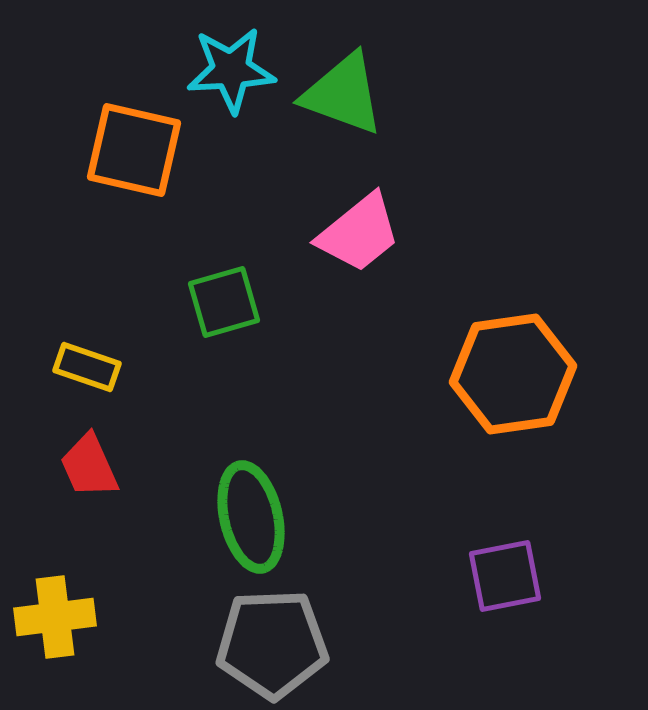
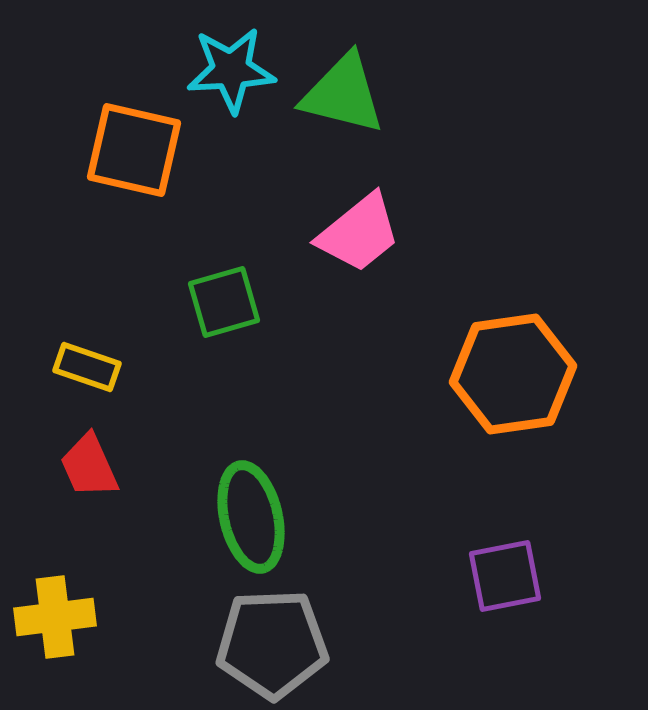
green triangle: rotated 6 degrees counterclockwise
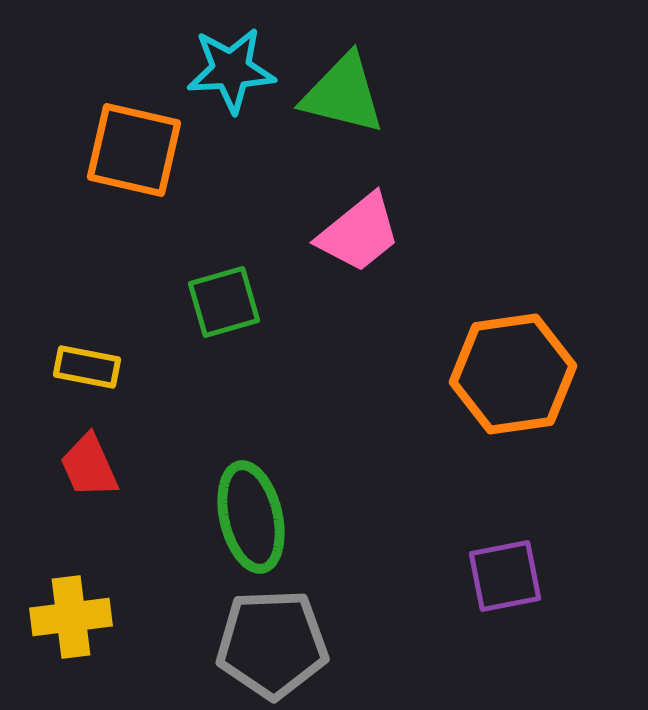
yellow rectangle: rotated 8 degrees counterclockwise
yellow cross: moved 16 px right
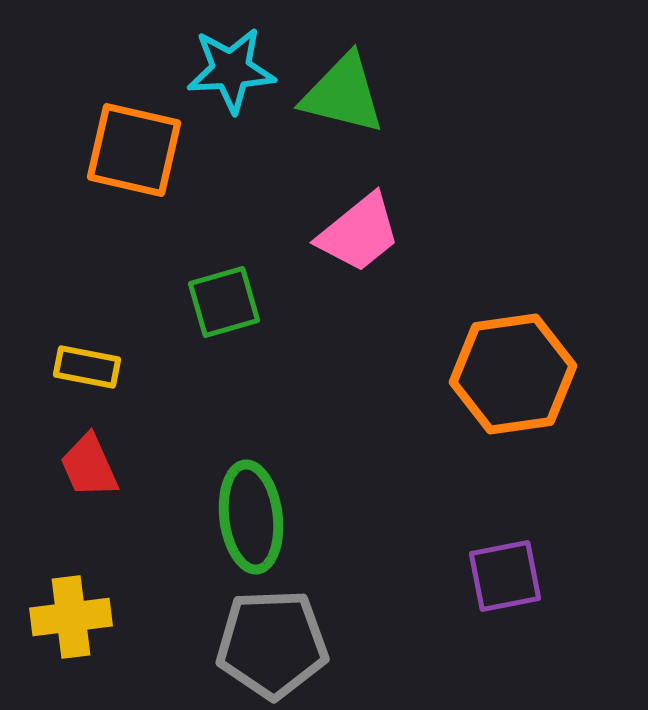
green ellipse: rotated 6 degrees clockwise
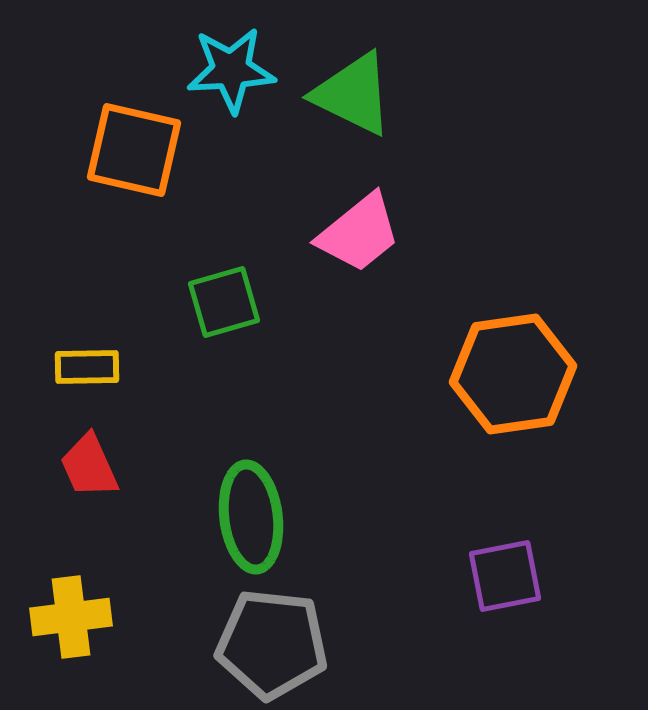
green triangle: moved 10 px right; rotated 12 degrees clockwise
yellow rectangle: rotated 12 degrees counterclockwise
gray pentagon: rotated 8 degrees clockwise
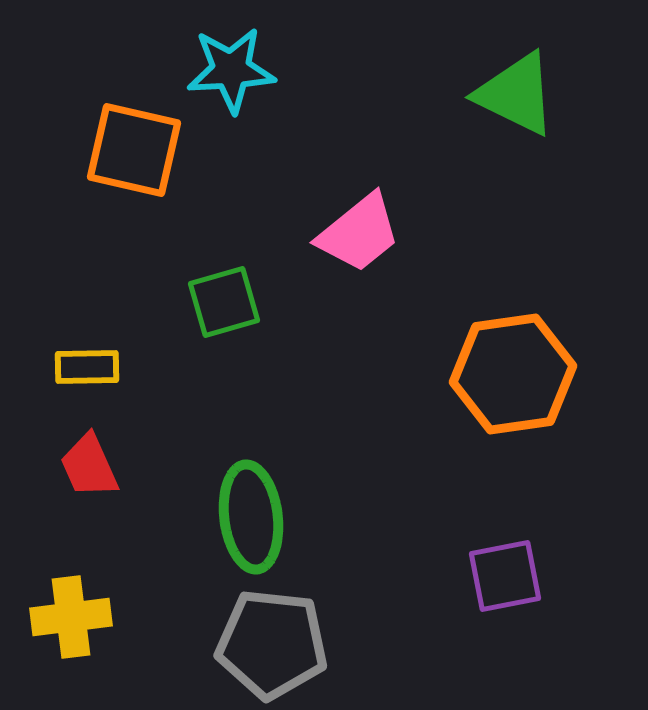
green triangle: moved 163 px right
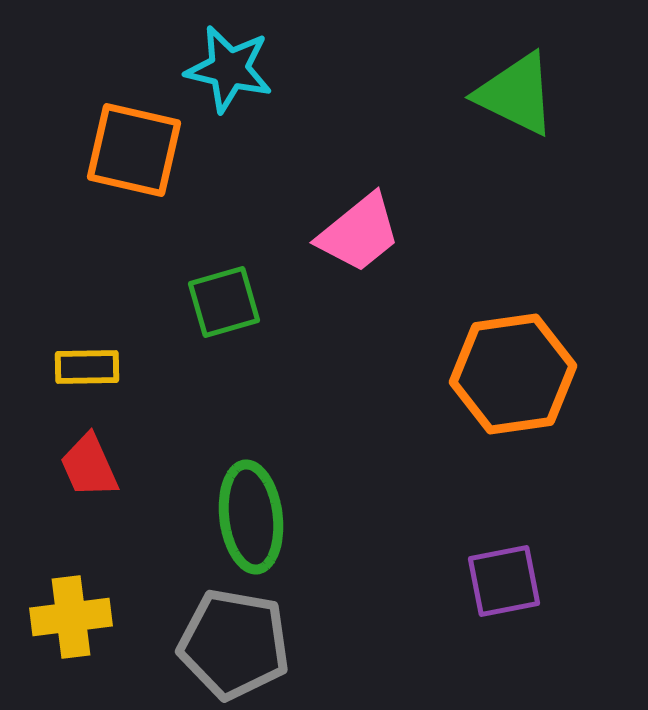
cyan star: moved 2 px left, 1 px up; rotated 16 degrees clockwise
purple square: moved 1 px left, 5 px down
gray pentagon: moved 38 px left; rotated 4 degrees clockwise
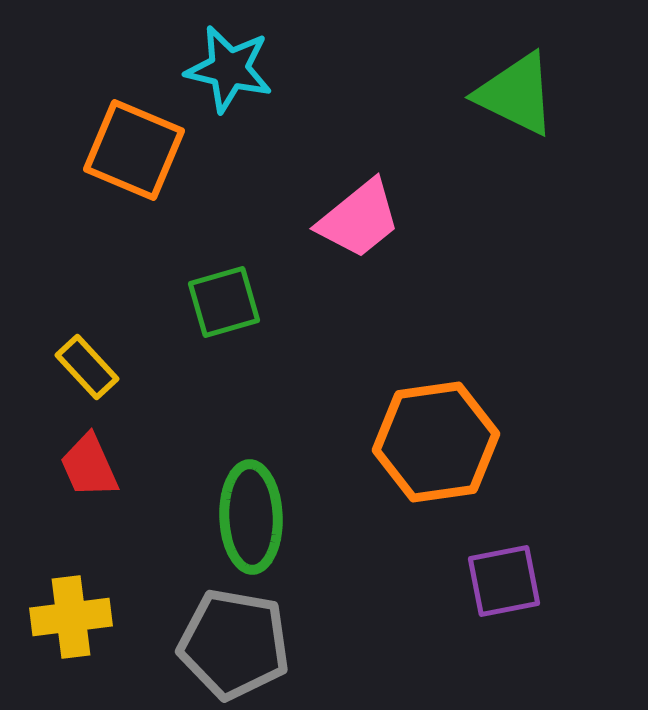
orange square: rotated 10 degrees clockwise
pink trapezoid: moved 14 px up
yellow rectangle: rotated 48 degrees clockwise
orange hexagon: moved 77 px left, 68 px down
green ellipse: rotated 5 degrees clockwise
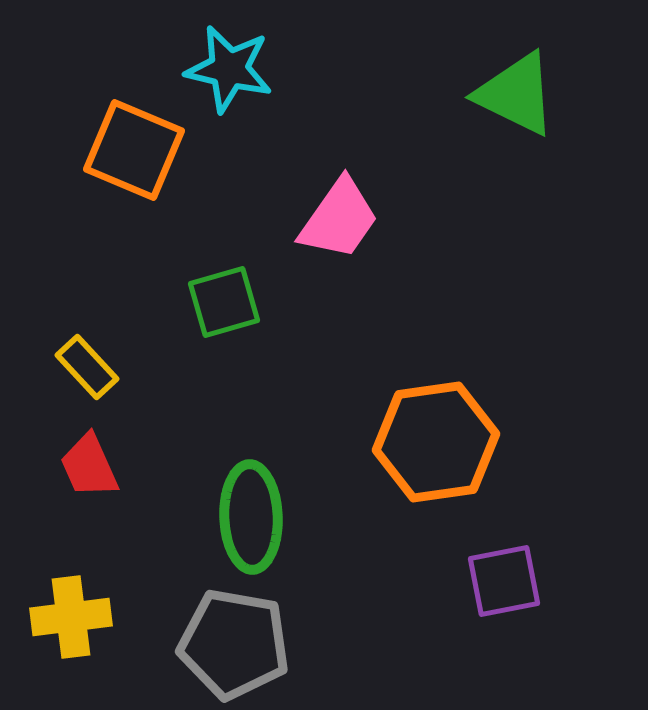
pink trapezoid: moved 20 px left; rotated 16 degrees counterclockwise
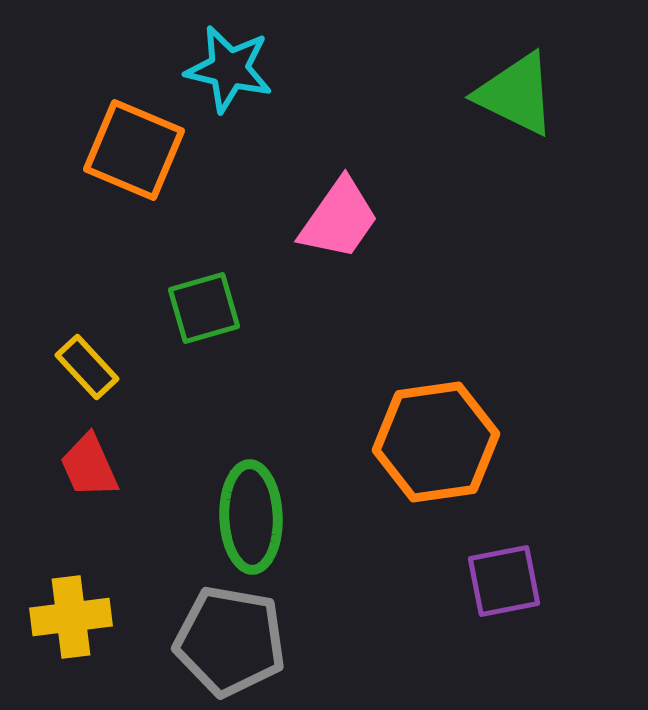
green square: moved 20 px left, 6 px down
gray pentagon: moved 4 px left, 3 px up
